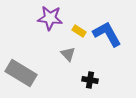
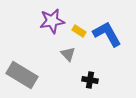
purple star: moved 2 px right, 3 px down; rotated 15 degrees counterclockwise
gray rectangle: moved 1 px right, 2 px down
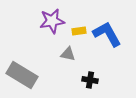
yellow rectangle: rotated 40 degrees counterclockwise
gray triangle: rotated 35 degrees counterclockwise
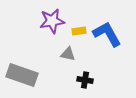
gray rectangle: rotated 12 degrees counterclockwise
black cross: moved 5 px left
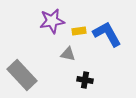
gray rectangle: rotated 28 degrees clockwise
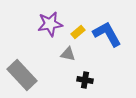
purple star: moved 2 px left, 3 px down
yellow rectangle: moved 1 px left, 1 px down; rotated 32 degrees counterclockwise
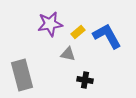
blue L-shape: moved 2 px down
gray rectangle: rotated 28 degrees clockwise
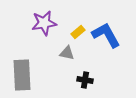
purple star: moved 6 px left, 1 px up
blue L-shape: moved 1 px left, 1 px up
gray triangle: moved 1 px left, 1 px up
gray rectangle: rotated 12 degrees clockwise
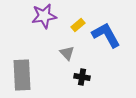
purple star: moved 7 px up
yellow rectangle: moved 7 px up
gray triangle: rotated 35 degrees clockwise
black cross: moved 3 px left, 3 px up
